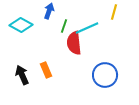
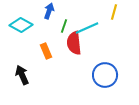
orange rectangle: moved 19 px up
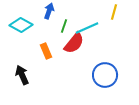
red semicircle: rotated 135 degrees counterclockwise
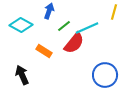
green line: rotated 32 degrees clockwise
orange rectangle: moved 2 px left; rotated 35 degrees counterclockwise
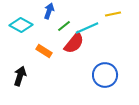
yellow line: moved 1 px left, 2 px down; rotated 63 degrees clockwise
black arrow: moved 2 px left, 1 px down; rotated 42 degrees clockwise
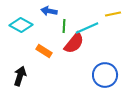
blue arrow: rotated 98 degrees counterclockwise
green line: rotated 48 degrees counterclockwise
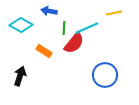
yellow line: moved 1 px right, 1 px up
green line: moved 2 px down
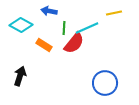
orange rectangle: moved 6 px up
blue circle: moved 8 px down
